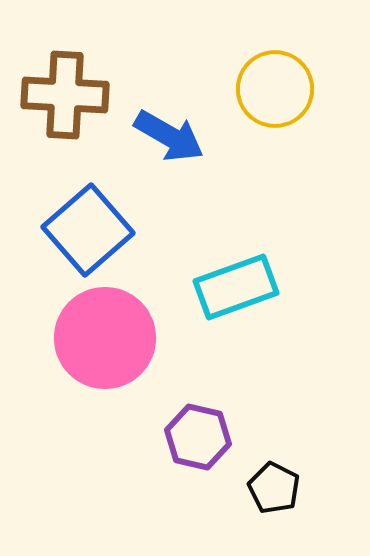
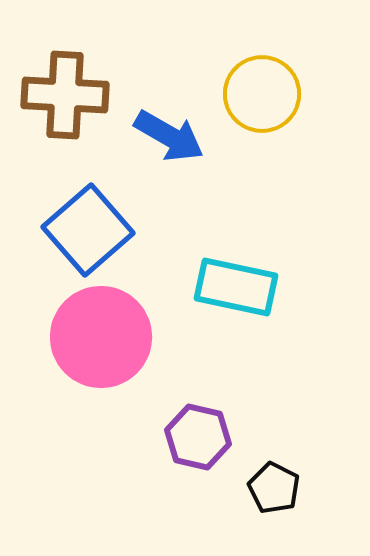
yellow circle: moved 13 px left, 5 px down
cyan rectangle: rotated 32 degrees clockwise
pink circle: moved 4 px left, 1 px up
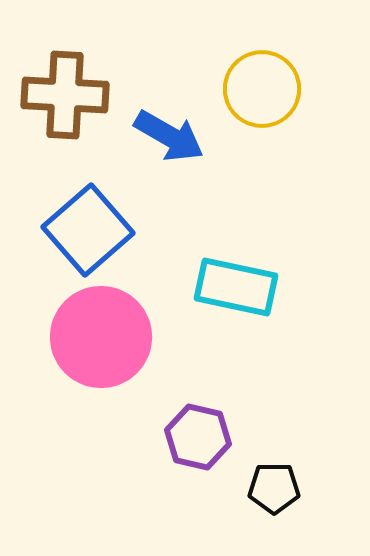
yellow circle: moved 5 px up
black pentagon: rotated 27 degrees counterclockwise
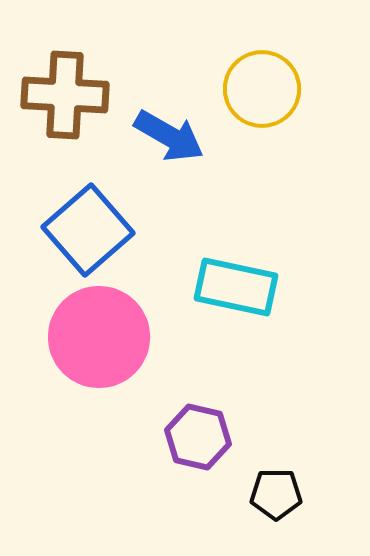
pink circle: moved 2 px left
black pentagon: moved 2 px right, 6 px down
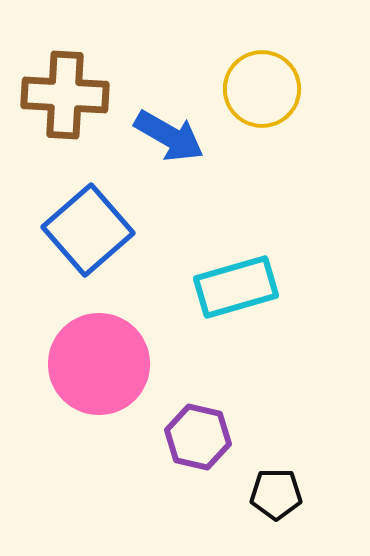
cyan rectangle: rotated 28 degrees counterclockwise
pink circle: moved 27 px down
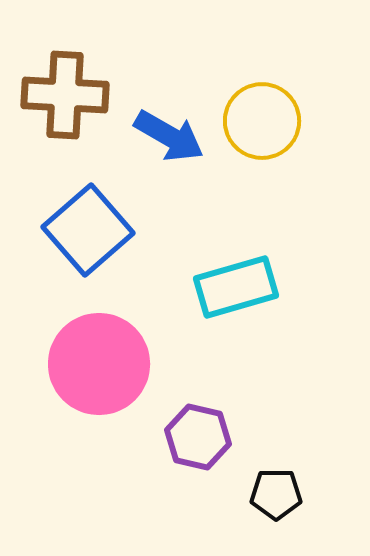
yellow circle: moved 32 px down
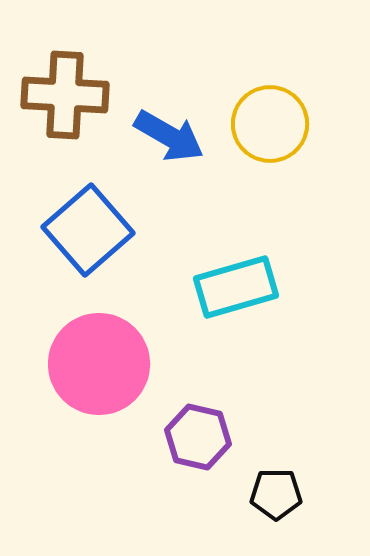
yellow circle: moved 8 px right, 3 px down
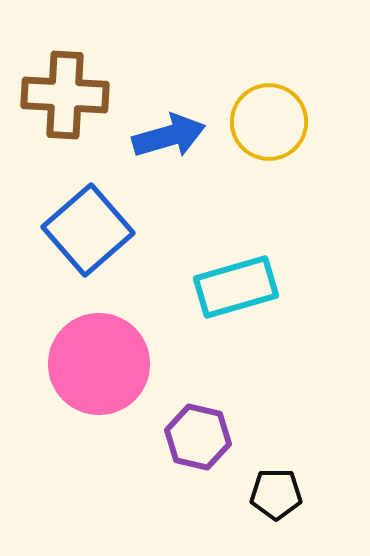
yellow circle: moved 1 px left, 2 px up
blue arrow: rotated 46 degrees counterclockwise
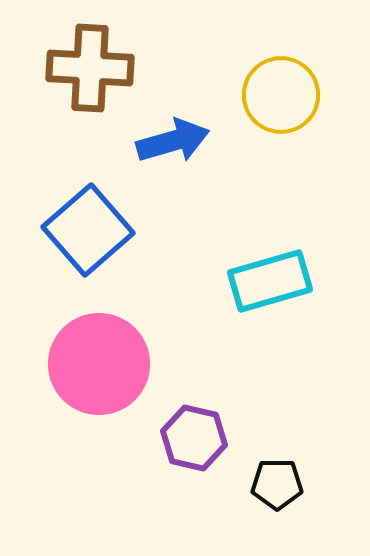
brown cross: moved 25 px right, 27 px up
yellow circle: moved 12 px right, 27 px up
blue arrow: moved 4 px right, 5 px down
cyan rectangle: moved 34 px right, 6 px up
purple hexagon: moved 4 px left, 1 px down
black pentagon: moved 1 px right, 10 px up
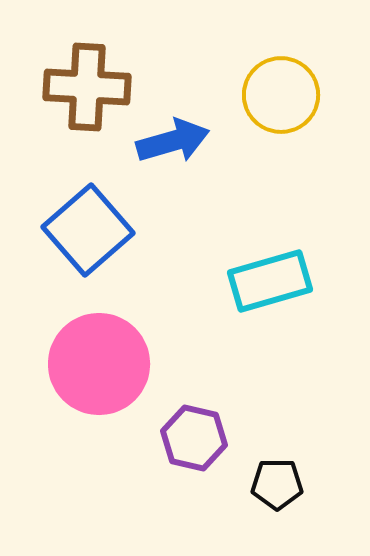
brown cross: moved 3 px left, 19 px down
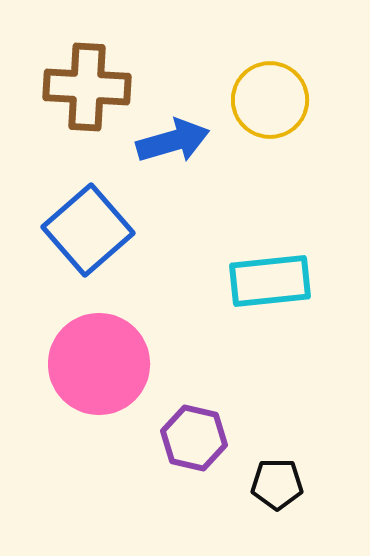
yellow circle: moved 11 px left, 5 px down
cyan rectangle: rotated 10 degrees clockwise
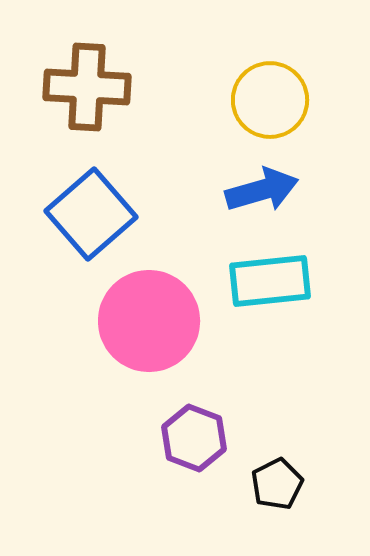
blue arrow: moved 89 px right, 49 px down
blue square: moved 3 px right, 16 px up
pink circle: moved 50 px right, 43 px up
purple hexagon: rotated 8 degrees clockwise
black pentagon: rotated 27 degrees counterclockwise
